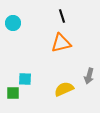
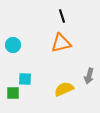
cyan circle: moved 22 px down
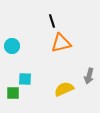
black line: moved 10 px left, 5 px down
cyan circle: moved 1 px left, 1 px down
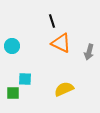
orange triangle: rotated 40 degrees clockwise
gray arrow: moved 24 px up
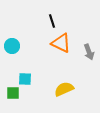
gray arrow: rotated 35 degrees counterclockwise
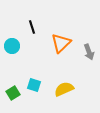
black line: moved 20 px left, 6 px down
orange triangle: rotated 50 degrees clockwise
cyan square: moved 9 px right, 6 px down; rotated 16 degrees clockwise
green square: rotated 32 degrees counterclockwise
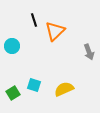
black line: moved 2 px right, 7 px up
orange triangle: moved 6 px left, 12 px up
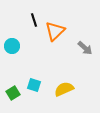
gray arrow: moved 4 px left, 4 px up; rotated 28 degrees counterclockwise
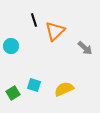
cyan circle: moved 1 px left
